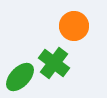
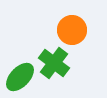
orange circle: moved 2 px left, 4 px down
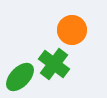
green cross: moved 1 px down
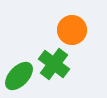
green ellipse: moved 1 px left, 1 px up
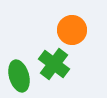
green ellipse: rotated 60 degrees counterclockwise
